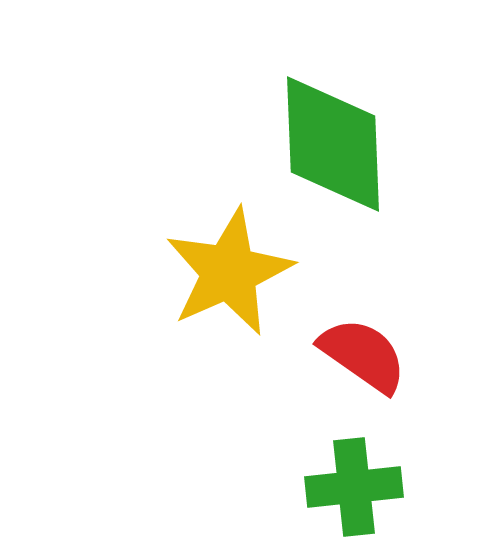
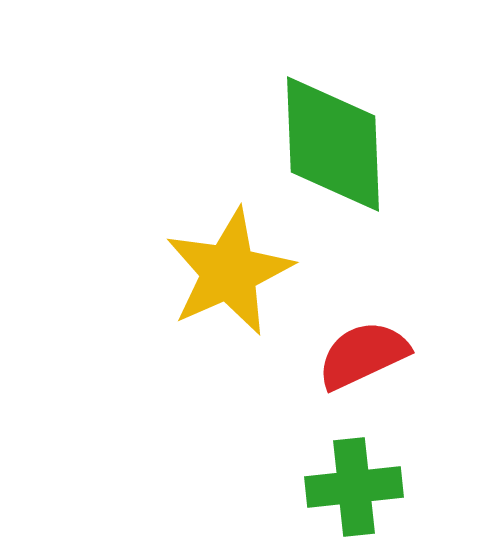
red semicircle: rotated 60 degrees counterclockwise
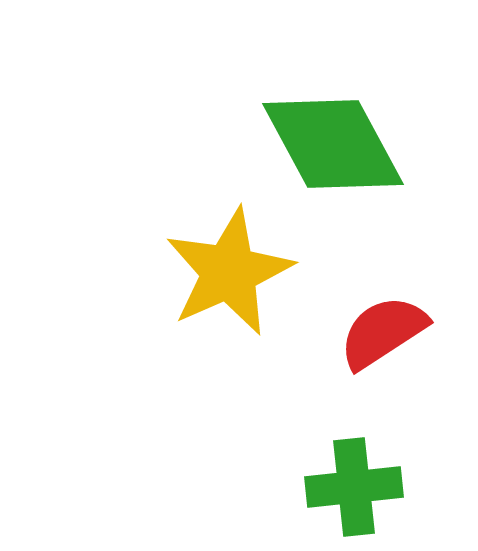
green diamond: rotated 26 degrees counterclockwise
red semicircle: moved 20 px right, 23 px up; rotated 8 degrees counterclockwise
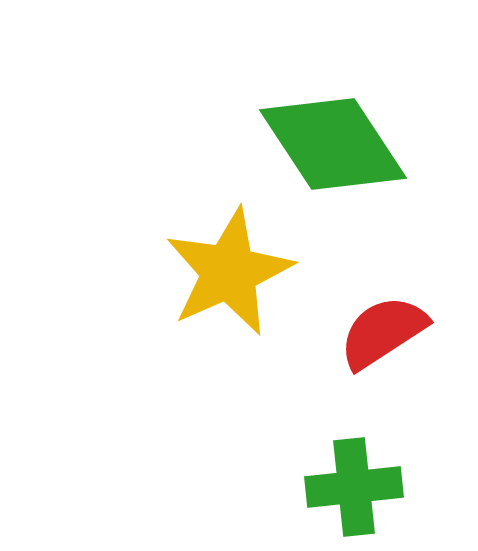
green diamond: rotated 5 degrees counterclockwise
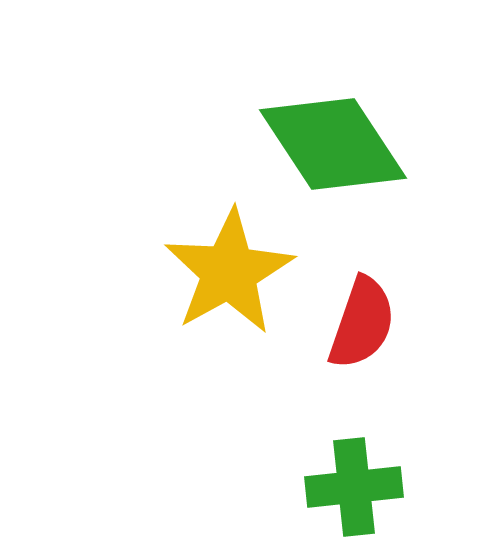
yellow star: rotated 5 degrees counterclockwise
red semicircle: moved 21 px left, 9 px up; rotated 142 degrees clockwise
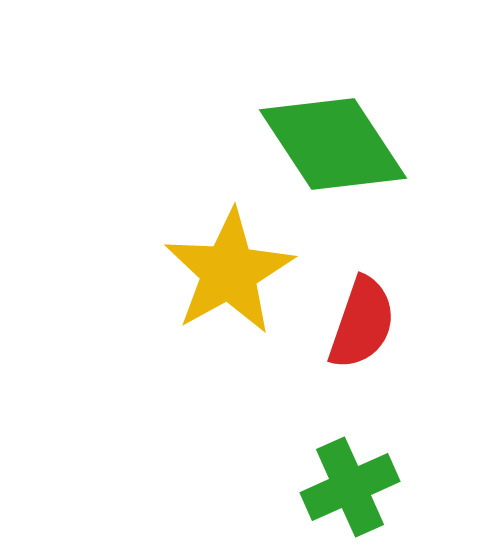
green cross: moved 4 px left; rotated 18 degrees counterclockwise
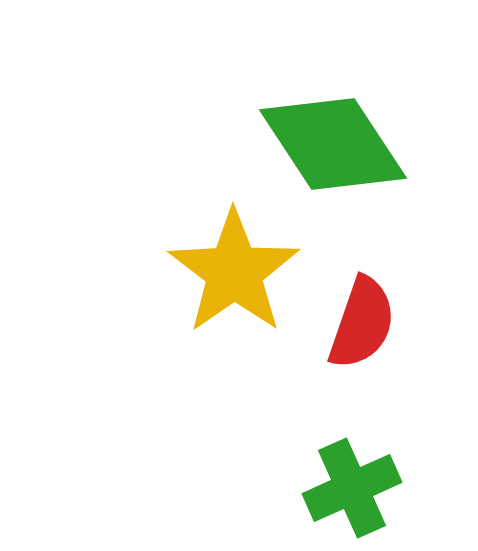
yellow star: moved 5 px right; rotated 6 degrees counterclockwise
green cross: moved 2 px right, 1 px down
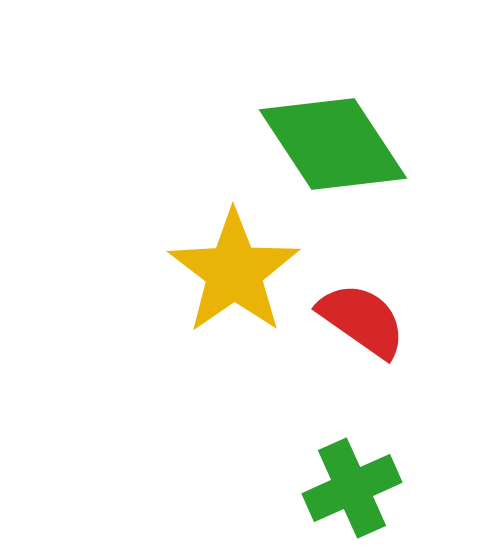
red semicircle: moved 3 px up; rotated 74 degrees counterclockwise
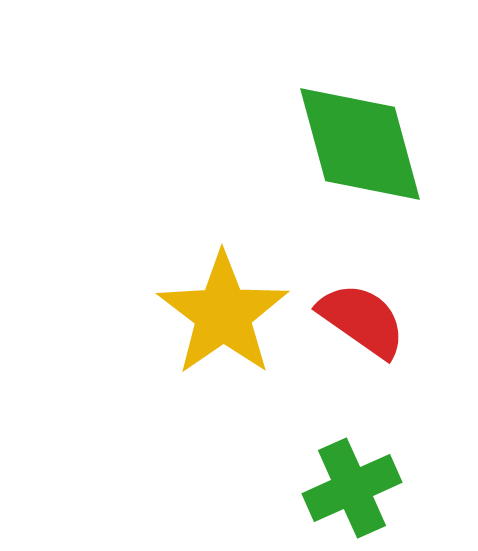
green diamond: moved 27 px right; rotated 18 degrees clockwise
yellow star: moved 11 px left, 42 px down
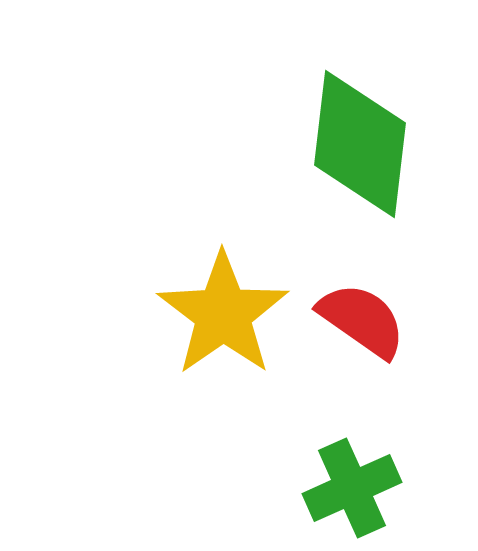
green diamond: rotated 22 degrees clockwise
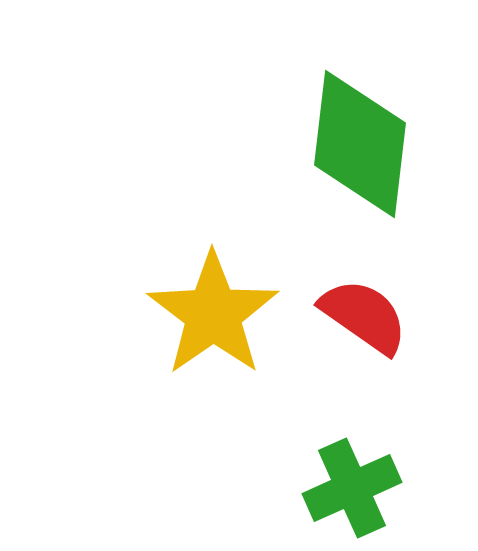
yellow star: moved 10 px left
red semicircle: moved 2 px right, 4 px up
